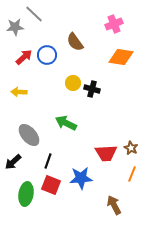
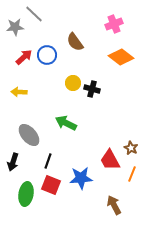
orange diamond: rotated 30 degrees clockwise
red trapezoid: moved 4 px right, 7 px down; rotated 65 degrees clockwise
black arrow: rotated 30 degrees counterclockwise
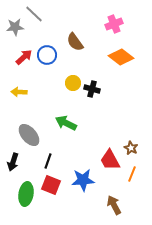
blue star: moved 2 px right, 2 px down
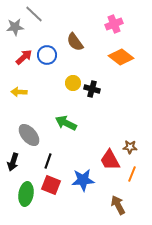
brown star: moved 1 px left, 1 px up; rotated 24 degrees counterclockwise
brown arrow: moved 4 px right
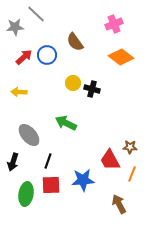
gray line: moved 2 px right
red square: rotated 24 degrees counterclockwise
brown arrow: moved 1 px right, 1 px up
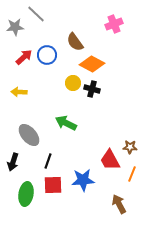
orange diamond: moved 29 px left, 7 px down; rotated 10 degrees counterclockwise
red square: moved 2 px right
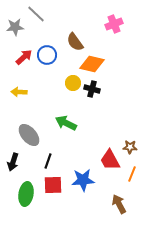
orange diamond: rotated 15 degrees counterclockwise
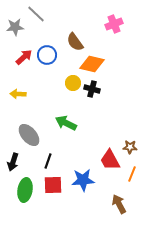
yellow arrow: moved 1 px left, 2 px down
green ellipse: moved 1 px left, 4 px up
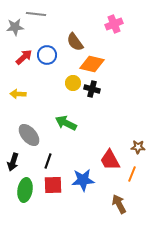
gray line: rotated 36 degrees counterclockwise
brown star: moved 8 px right
